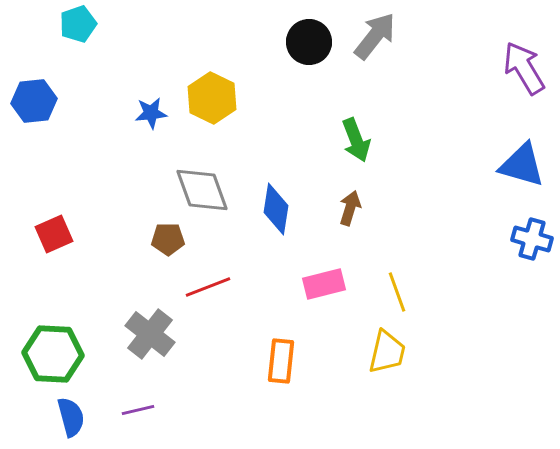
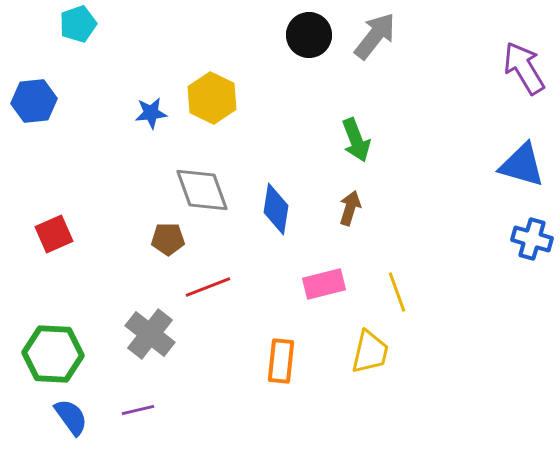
black circle: moved 7 px up
yellow trapezoid: moved 17 px left
blue semicircle: rotated 21 degrees counterclockwise
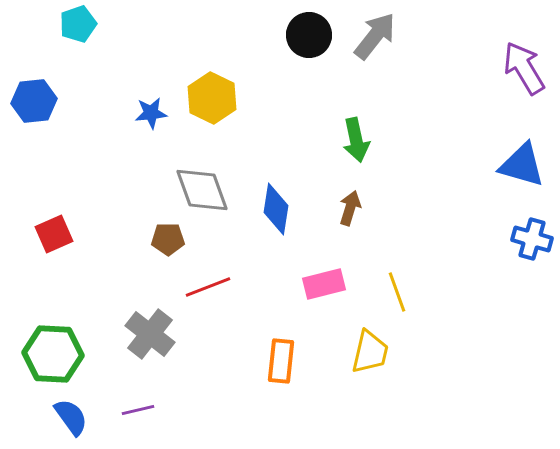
green arrow: rotated 9 degrees clockwise
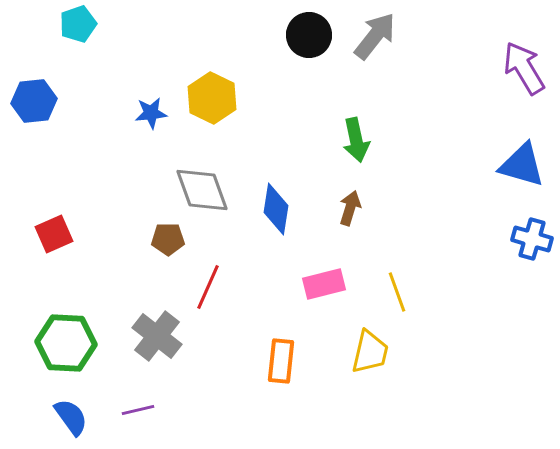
red line: rotated 45 degrees counterclockwise
gray cross: moved 7 px right, 2 px down
green hexagon: moved 13 px right, 11 px up
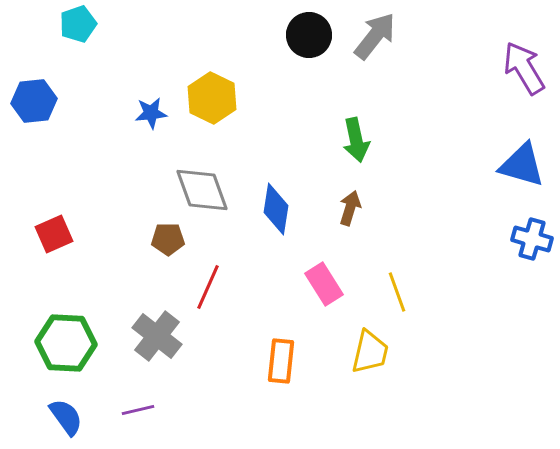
pink rectangle: rotated 72 degrees clockwise
blue semicircle: moved 5 px left
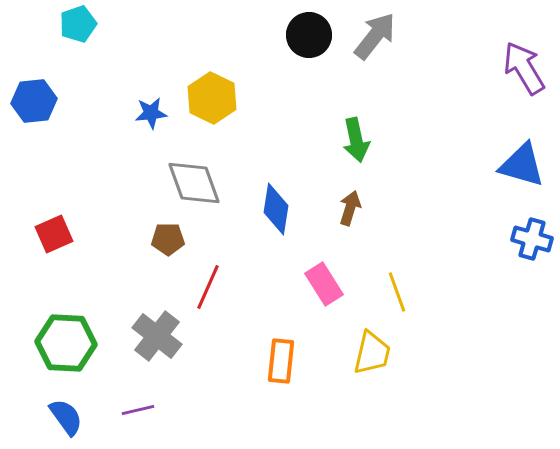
gray diamond: moved 8 px left, 7 px up
yellow trapezoid: moved 2 px right, 1 px down
